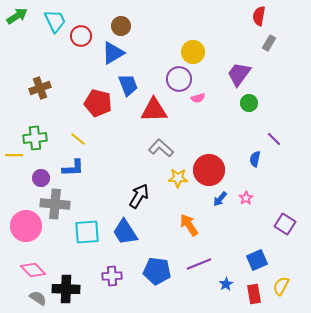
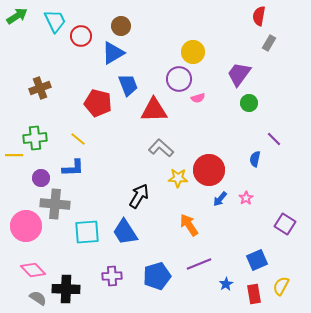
blue pentagon at (157, 271): moved 5 px down; rotated 24 degrees counterclockwise
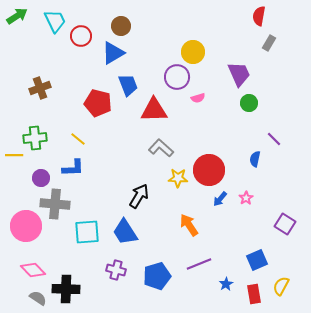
purple trapezoid at (239, 74): rotated 120 degrees clockwise
purple circle at (179, 79): moved 2 px left, 2 px up
purple cross at (112, 276): moved 4 px right, 6 px up; rotated 18 degrees clockwise
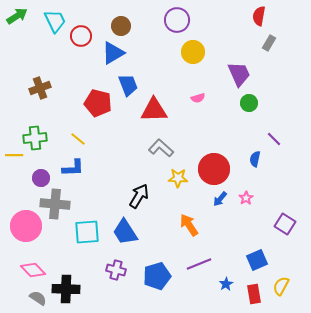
purple circle at (177, 77): moved 57 px up
red circle at (209, 170): moved 5 px right, 1 px up
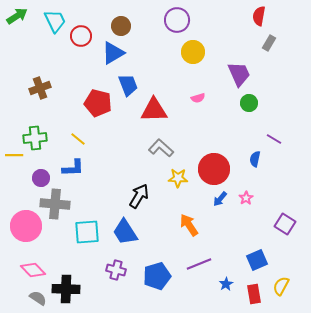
purple line at (274, 139): rotated 14 degrees counterclockwise
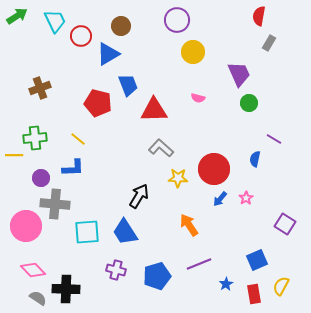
blue triangle at (113, 53): moved 5 px left, 1 px down
pink semicircle at (198, 98): rotated 32 degrees clockwise
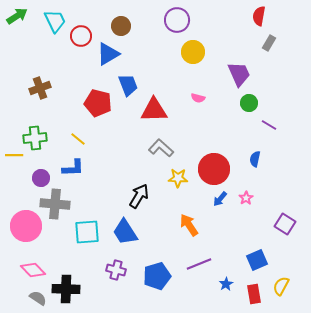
purple line at (274, 139): moved 5 px left, 14 px up
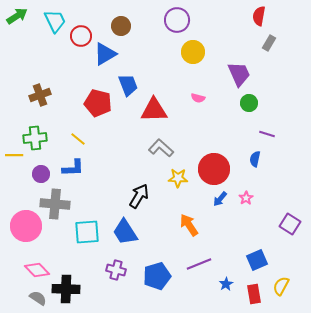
blue triangle at (108, 54): moved 3 px left
brown cross at (40, 88): moved 7 px down
purple line at (269, 125): moved 2 px left, 9 px down; rotated 14 degrees counterclockwise
purple circle at (41, 178): moved 4 px up
purple square at (285, 224): moved 5 px right
pink diamond at (33, 270): moved 4 px right
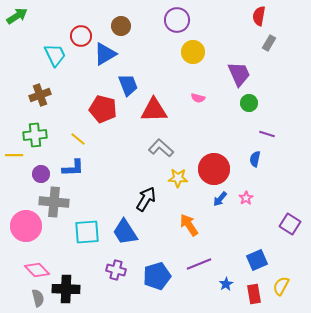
cyan trapezoid at (55, 21): moved 34 px down
red pentagon at (98, 103): moved 5 px right, 6 px down
green cross at (35, 138): moved 3 px up
black arrow at (139, 196): moved 7 px right, 3 px down
gray cross at (55, 204): moved 1 px left, 2 px up
gray semicircle at (38, 298): rotated 42 degrees clockwise
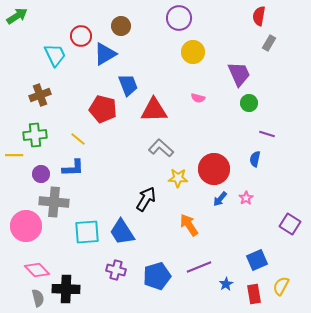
purple circle at (177, 20): moved 2 px right, 2 px up
blue trapezoid at (125, 232): moved 3 px left
purple line at (199, 264): moved 3 px down
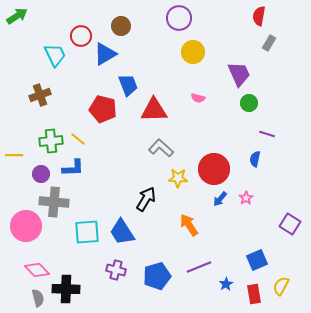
green cross at (35, 135): moved 16 px right, 6 px down
